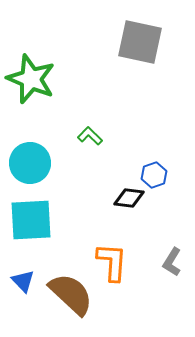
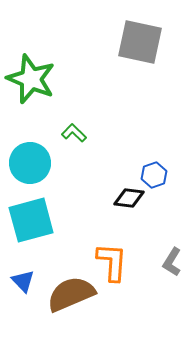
green L-shape: moved 16 px left, 3 px up
cyan square: rotated 12 degrees counterclockwise
brown semicircle: rotated 66 degrees counterclockwise
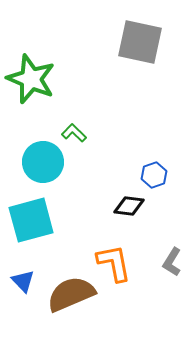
cyan circle: moved 13 px right, 1 px up
black diamond: moved 8 px down
orange L-shape: moved 2 px right, 1 px down; rotated 15 degrees counterclockwise
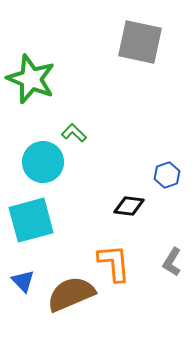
blue hexagon: moved 13 px right
orange L-shape: rotated 6 degrees clockwise
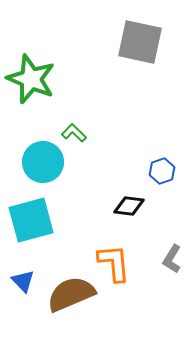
blue hexagon: moved 5 px left, 4 px up
gray L-shape: moved 3 px up
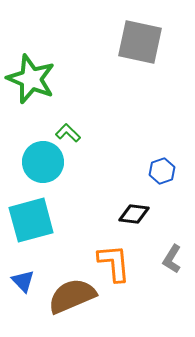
green L-shape: moved 6 px left
black diamond: moved 5 px right, 8 px down
brown semicircle: moved 1 px right, 2 px down
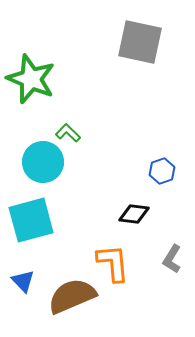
orange L-shape: moved 1 px left
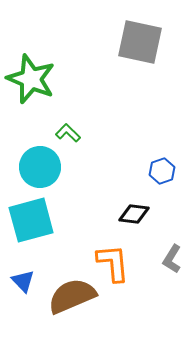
cyan circle: moved 3 px left, 5 px down
